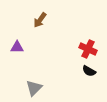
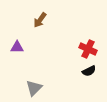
black semicircle: rotated 56 degrees counterclockwise
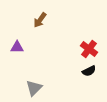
red cross: moved 1 px right; rotated 12 degrees clockwise
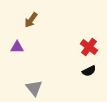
brown arrow: moved 9 px left
red cross: moved 2 px up
gray triangle: rotated 24 degrees counterclockwise
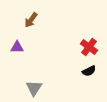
gray triangle: rotated 12 degrees clockwise
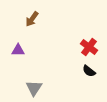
brown arrow: moved 1 px right, 1 px up
purple triangle: moved 1 px right, 3 px down
black semicircle: rotated 64 degrees clockwise
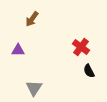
red cross: moved 8 px left
black semicircle: rotated 24 degrees clockwise
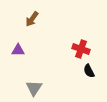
red cross: moved 2 px down; rotated 18 degrees counterclockwise
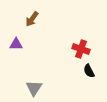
purple triangle: moved 2 px left, 6 px up
